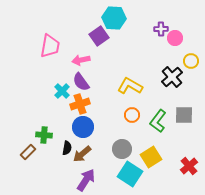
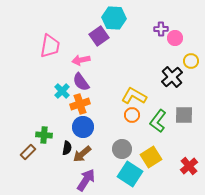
yellow L-shape: moved 4 px right, 10 px down
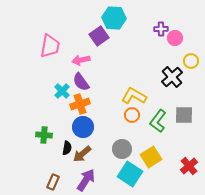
brown rectangle: moved 25 px right, 30 px down; rotated 21 degrees counterclockwise
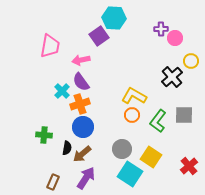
yellow square: rotated 25 degrees counterclockwise
purple arrow: moved 2 px up
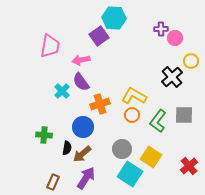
orange cross: moved 20 px right
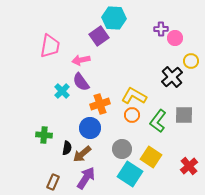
blue circle: moved 7 px right, 1 px down
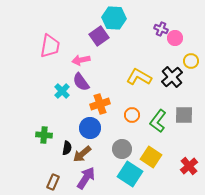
purple cross: rotated 24 degrees clockwise
yellow L-shape: moved 5 px right, 19 px up
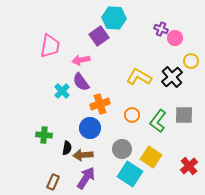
brown arrow: moved 1 px right, 1 px down; rotated 36 degrees clockwise
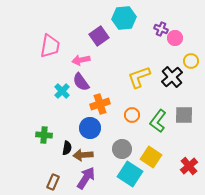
cyan hexagon: moved 10 px right; rotated 10 degrees counterclockwise
yellow L-shape: rotated 50 degrees counterclockwise
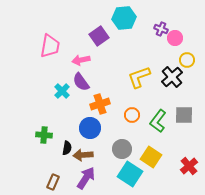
yellow circle: moved 4 px left, 1 px up
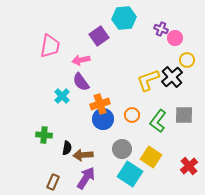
yellow L-shape: moved 9 px right, 3 px down
cyan cross: moved 5 px down
blue circle: moved 13 px right, 9 px up
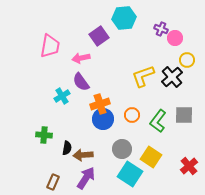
pink arrow: moved 2 px up
yellow L-shape: moved 5 px left, 4 px up
cyan cross: rotated 14 degrees clockwise
